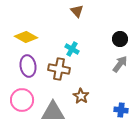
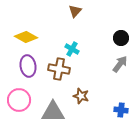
brown triangle: moved 2 px left; rotated 24 degrees clockwise
black circle: moved 1 px right, 1 px up
brown star: rotated 14 degrees counterclockwise
pink circle: moved 3 px left
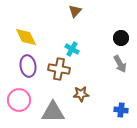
yellow diamond: rotated 35 degrees clockwise
gray arrow: rotated 114 degrees clockwise
brown star: moved 2 px up; rotated 21 degrees counterclockwise
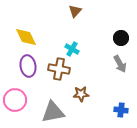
pink circle: moved 4 px left
gray triangle: rotated 10 degrees counterclockwise
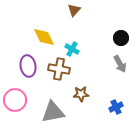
brown triangle: moved 1 px left, 1 px up
yellow diamond: moved 18 px right
blue cross: moved 5 px left, 3 px up; rotated 32 degrees counterclockwise
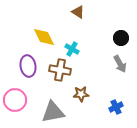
brown triangle: moved 4 px right, 2 px down; rotated 40 degrees counterclockwise
brown cross: moved 1 px right, 1 px down
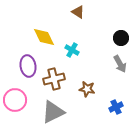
cyan cross: moved 1 px down
brown cross: moved 6 px left, 9 px down; rotated 25 degrees counterclockwise
brown star: moved 6 px right, 5 px up; rotated 14 degrees clockwise
gray triangle: rotated 15 degrees counterclockwise
